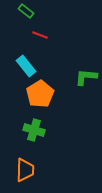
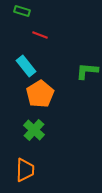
green rectangle: moved 4 px left; rotated 21 degrees counterclockwise
green L-shape: moved 1 px right, 6 px up
green cross: rotated 25 degrees clockwise
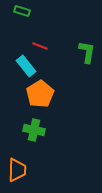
red line: moved 11 px down
green L-shape: moved 19 px up; rotated 95 degrees clockwise
green cross: rotated 30 degrees counterclockwise
orange trapezoid: moved 8 px left
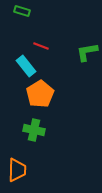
red line: moved 1 px right
green L-shape: rotated 110 degrees counterclockwise
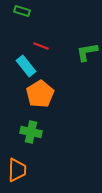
green cross: moved 3 px left, 2 px down
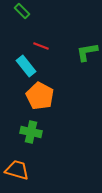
green rectangle: rotated 28 degrees clockwise
orange pentagon: moved 2 px down; rotated 12 degrees counterclockwise
orange trapezoid: rotated 75 degrees counterclockwise
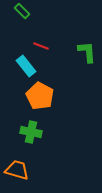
green L-shape: rotated 95 degrees clockwise
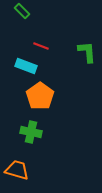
cyan rectangle: rotated 30 degrees counterclockwise
orange pentagon: rotated 8 degrees clockwise
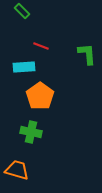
green L-shape: moved 2 px down
cyan rectangle: moved 2 px left, 1 px down; rotated 25 degrees counterclockwise
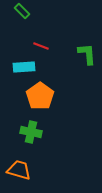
orange trapezoid: moved 2 px right
